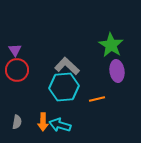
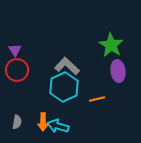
purple ellipse: moved 1 px right
cyan hexagon: rotated 20 degrees counterclockwise
cyan arrow: moved 2 px left, 1 px down
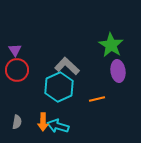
cyan hexagon: moved 5 px left
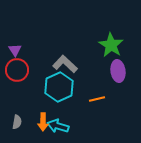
gray L-shape: moved 2 px left, 2 px up
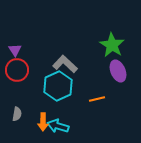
green star: moved 1 px right
purple ellipse: rotated 15 degrees counterclockwise
cyan hexagon: moved 1 px left, 1 px up
gray semicircle: moved 8 px up
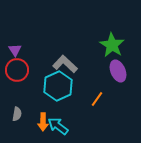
orange line: rotated 42 degrees counterclockwise
cyan arrow: rotated 20 degrees clockwise
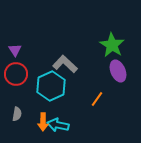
red circle: moved 1 px left, 4 px down
cyan hexagon: moved 7 px left
cyan arrow: moved 1 px up; rotated 25 degrees counterclockwise
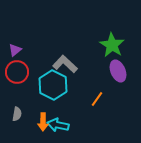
purple triangle: rotated 24 degrees clockwise
red circle: moved 1 px right, 2 px up
cyan hexagon: moved 2 px right, 1 px up; rotated 8 degrees counterclockwise
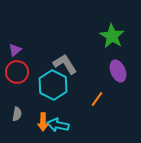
green star: moved 9 px up
gray L-shape: rotated 15 degrees clockwise
